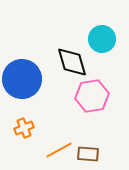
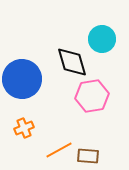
brown rectangle: moved 2 px down
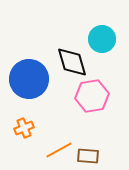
blue circle: moved 7 px right
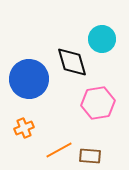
pink hexagon: moved 6 px right, 7 px down
brown rectangle: moved 2 px right
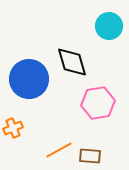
cyan circle: moved 7 px right, 13 px up
orange cross: moved 11 px left
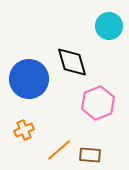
pink hexagon: rotated 12 degrees counterclockwise
orange cross: moved 11 px right, 2 px down
orange line: rotated 12 degrees counterclockwise
brown rectangle: moved 1 px up
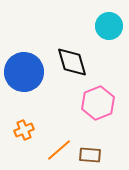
blue circle: moved 5 px left, 7 px up
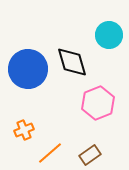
cyan circle: moved 9 px down
blue circle: moved 4 px right, 3 px up
orange line: moved 9 px left, 3 px down
brown rectangle: rotated 40 degrees counterclockwise
